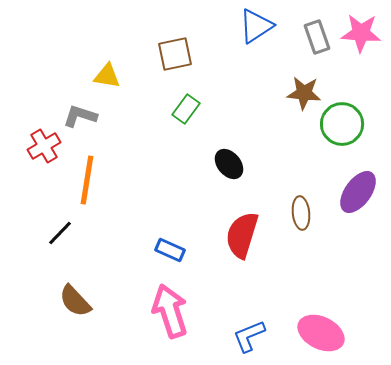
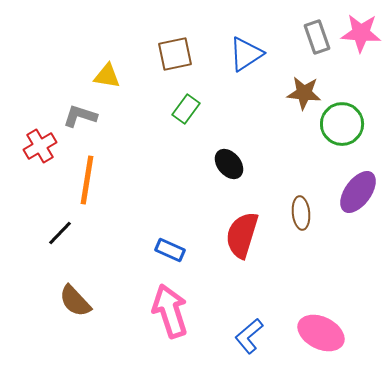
blue triangle: moved 10 px left, 28 px down
red cross: moved 4 px left
blue L-shape: rotated 18 degrees counterclockwise
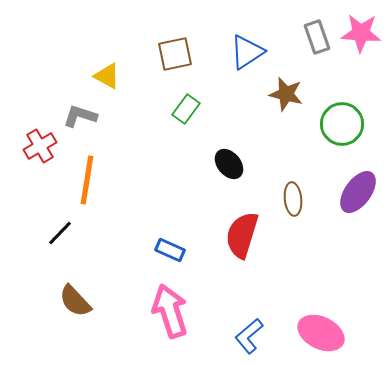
blue triangle: moved 1 px right, 2 px up
yellow triangle: rotated 20 degrees clockwise
brown star: moved 18 px left, 1 px down; rotated 8 degrees clockwise
brown ellipse: moved 8 px left, 14 px up
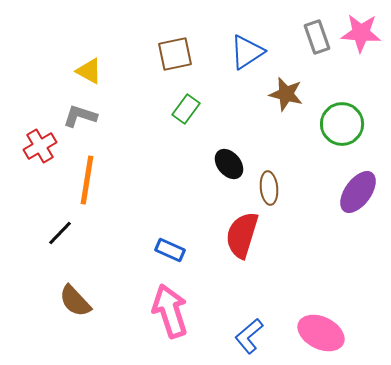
yellow triangle: moved 18 px left, 5 px up
brown ellipse: moved 24 px left, 11 px up
